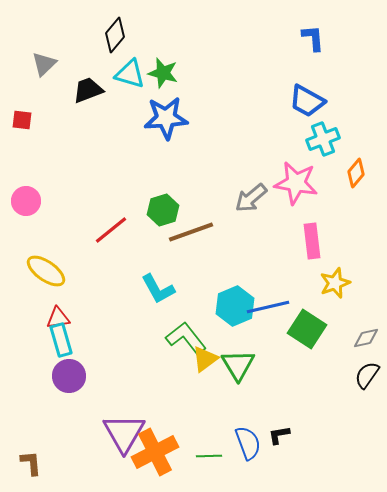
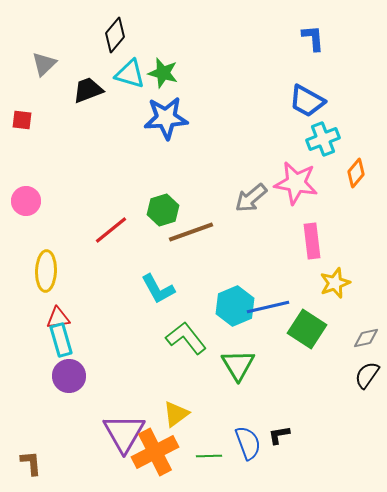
yellow ellipse: rotated 57 degrees clockwise
yellow triangle: moved 29 px left, 55 px down
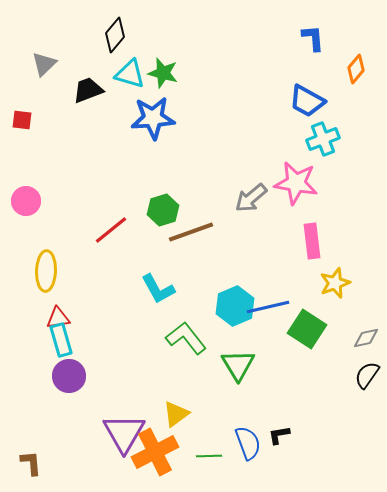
blue star: moved 13 px left
orange diamond: moved 104 px up
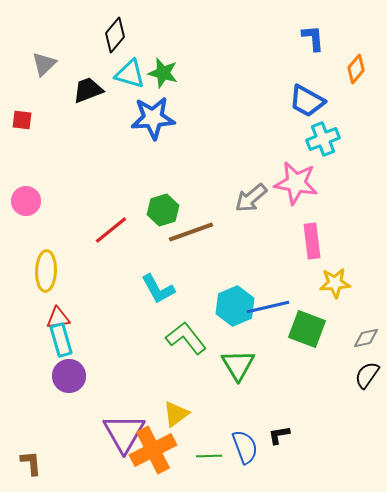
yellow star: rotated 16 degrees clockwise
green square: rotated 12 degrees counterclockwise
blue semicircle: moved 3 px left, 4 px down
orange cross: moved 2 px left, 2 px up
